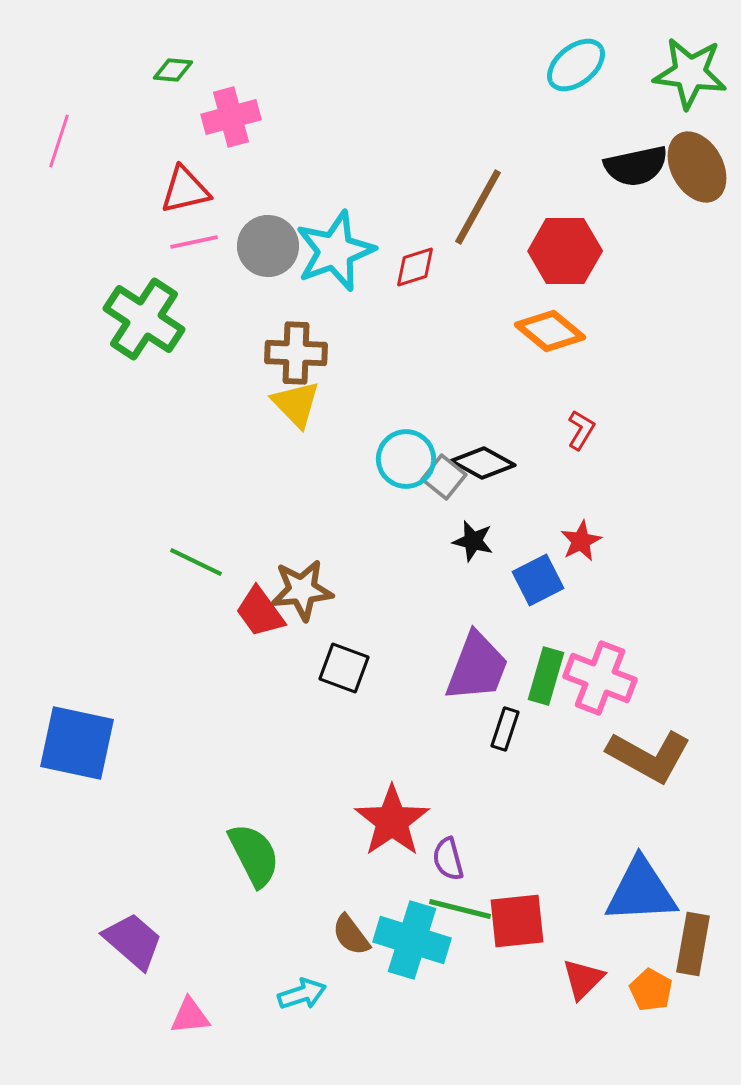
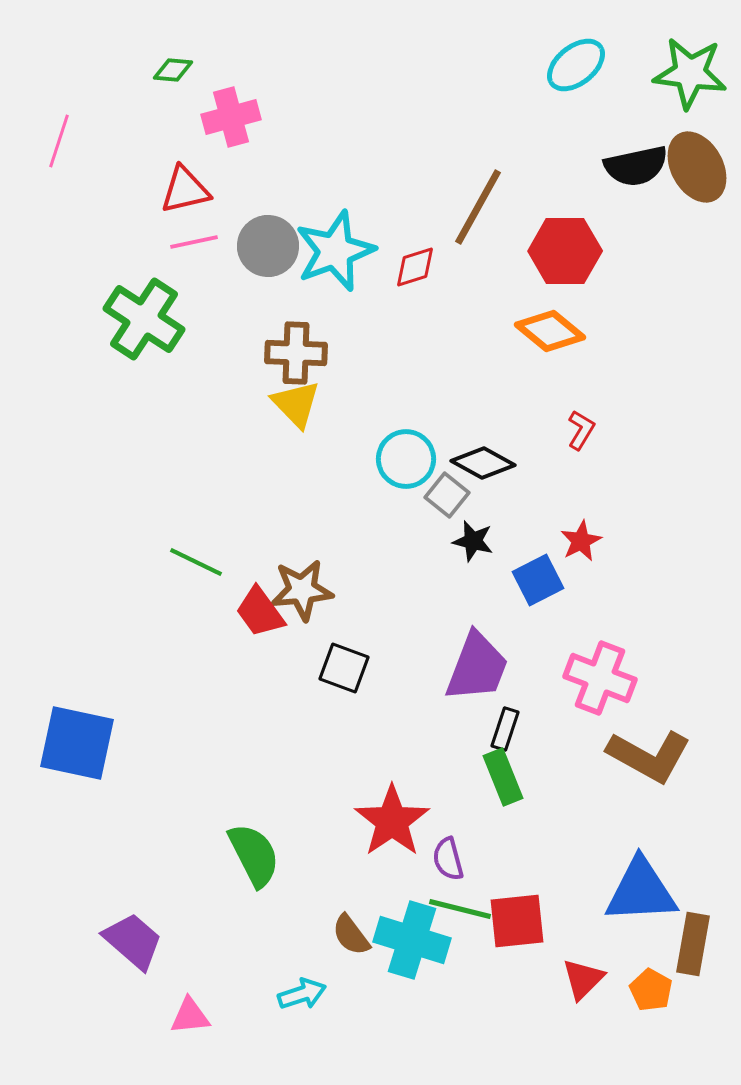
gray square at (444, 477): moved 3 px right, 18 px down
green rectangle at (546, 676): moved 43 px left, 101 px down; rotated 38 degrees counterclockwise
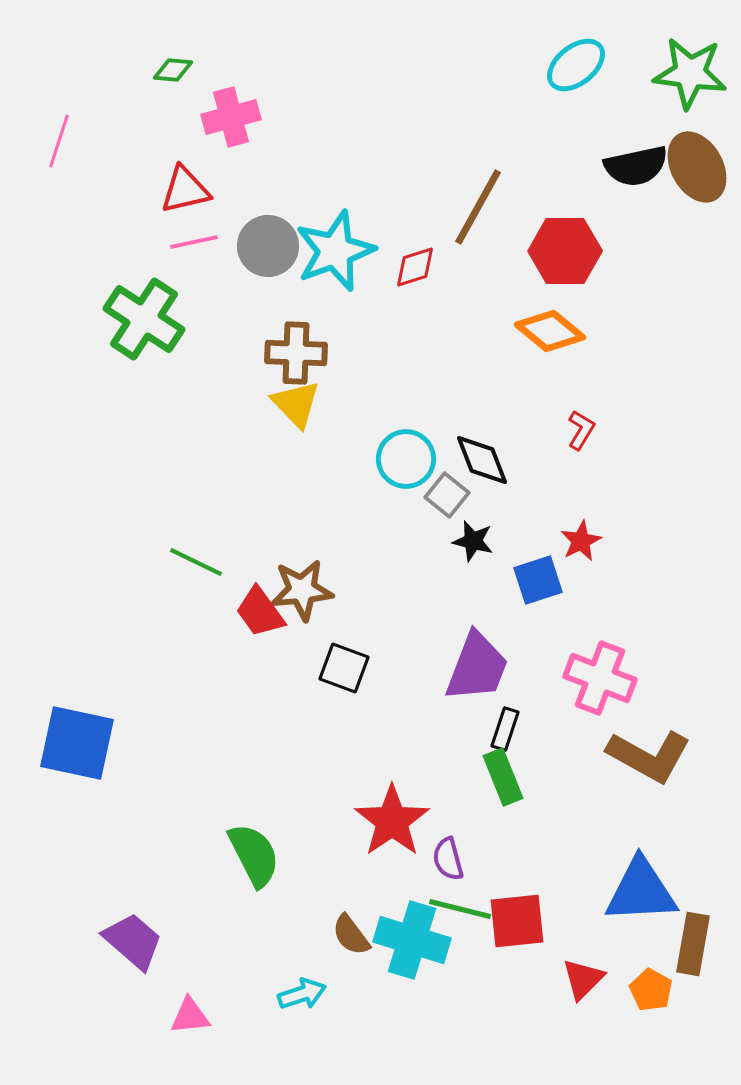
black diamond at (483, 463): moved 1 px left, 3 px up; rotated 40 degrees clockwise
blue square at (538, 580): rotated 9 degrees clockwise
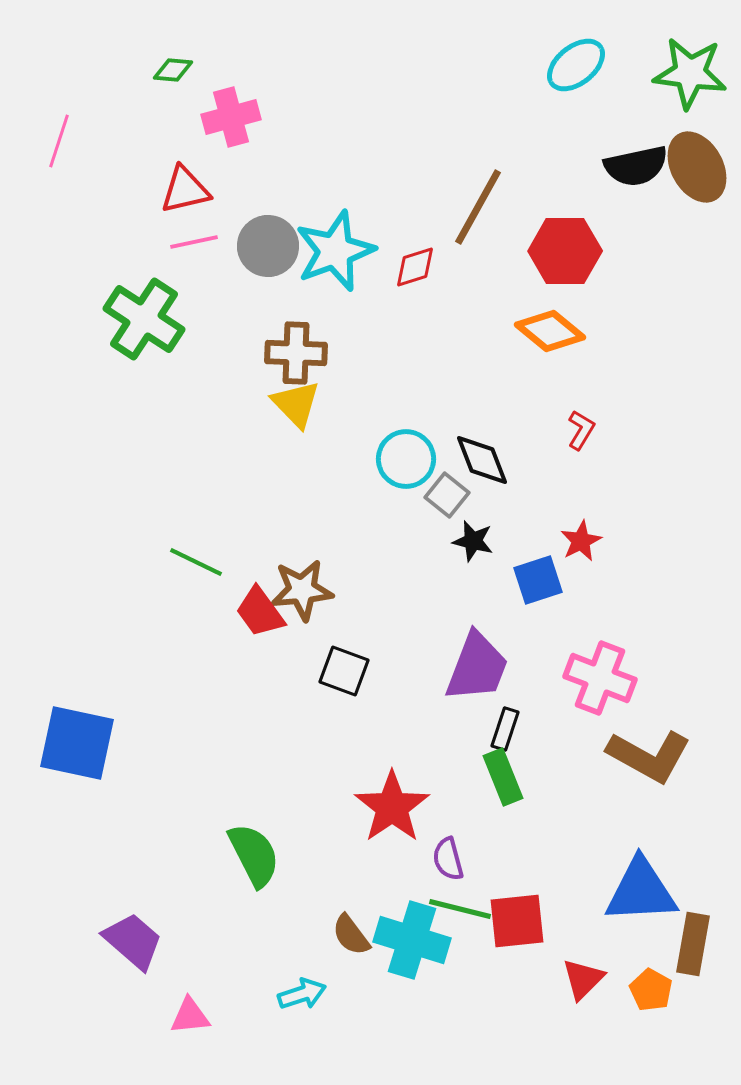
black square at (344, 668): moved 3 px down
red star at (392, 821): moved 14 px up
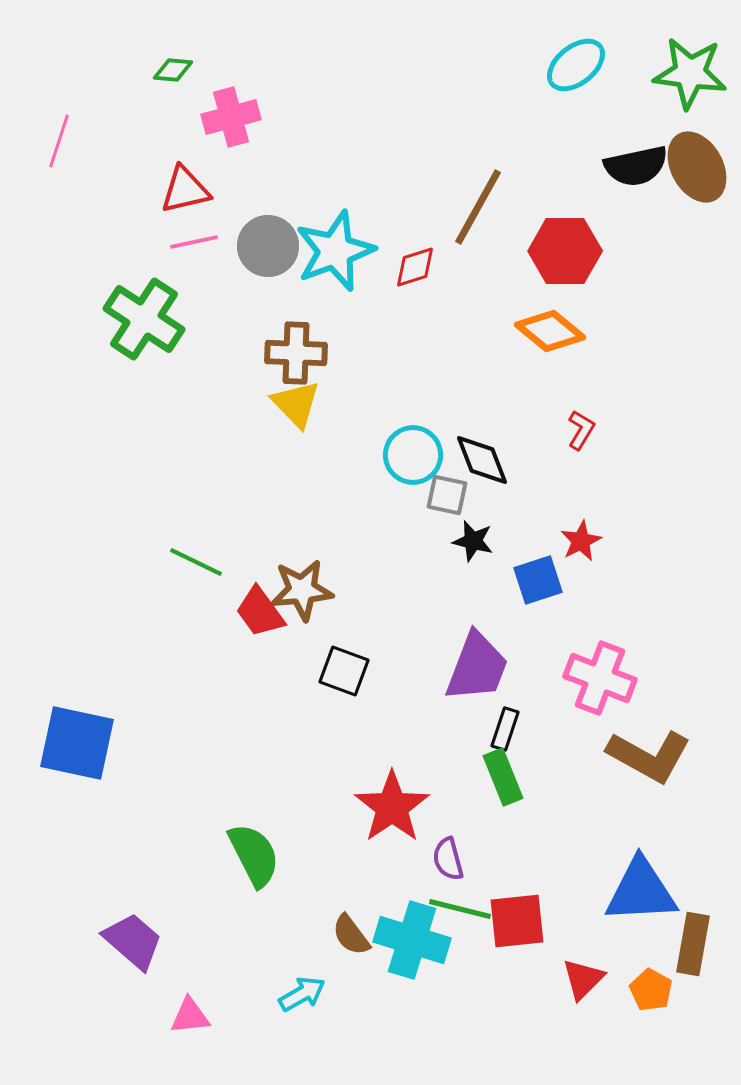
cyan circle at (406, 459): moved 7 px right, 4 px up
gray square at (447, 495): rotated 27 degrees counterclockwise
cyan arrow at (302, 994): rotated 12 degrees counterclockwise
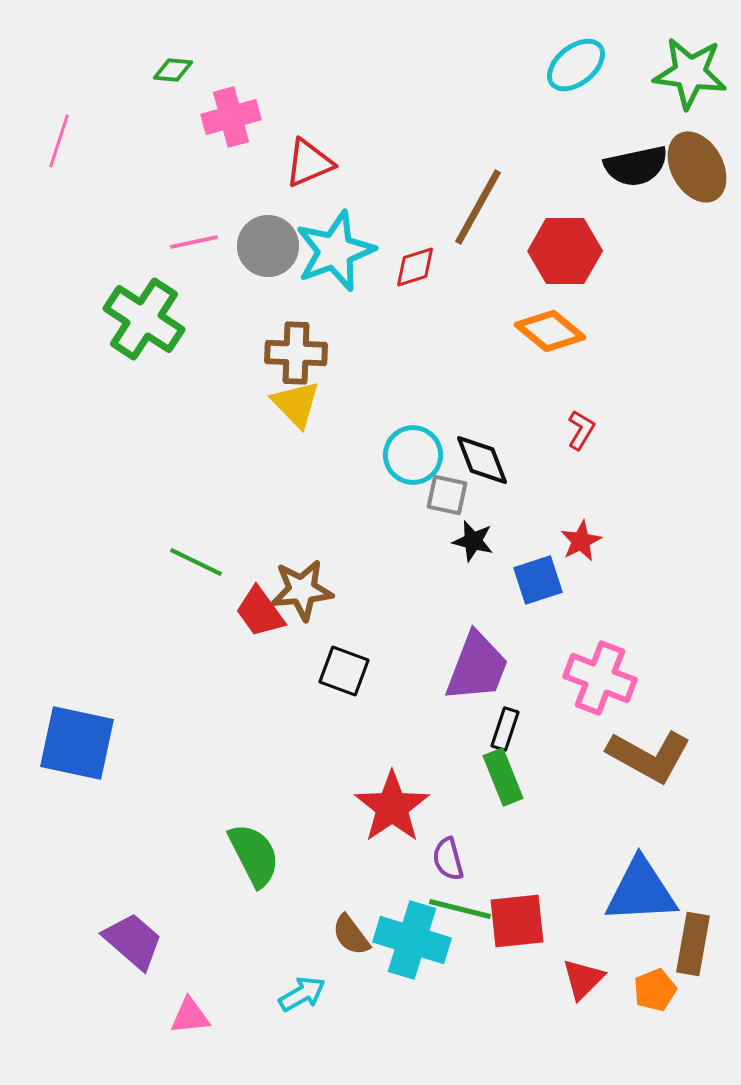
red triangle at (185, 190): moved 124 px right, 27 px up; rotated 10 degrees counterclockwise
orange pentagon at (651, 990): moved 4 px right; rotated 21 degrees clockwise
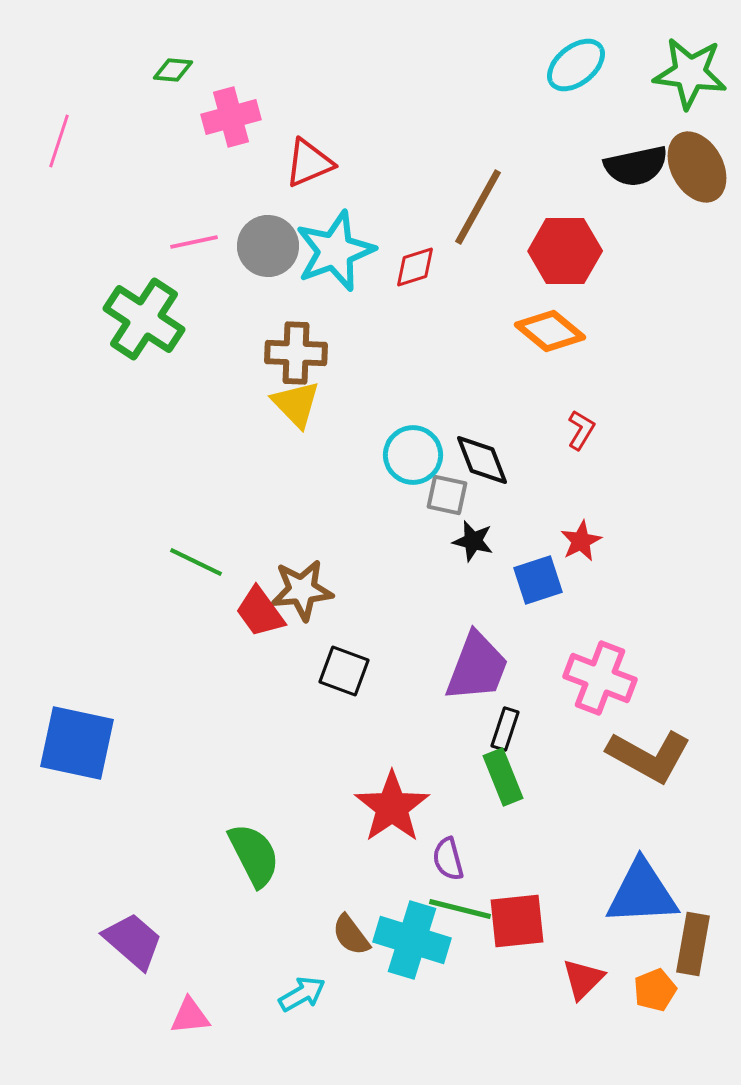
blue triangle at (641, 891): moved 1 px right, 2 px down
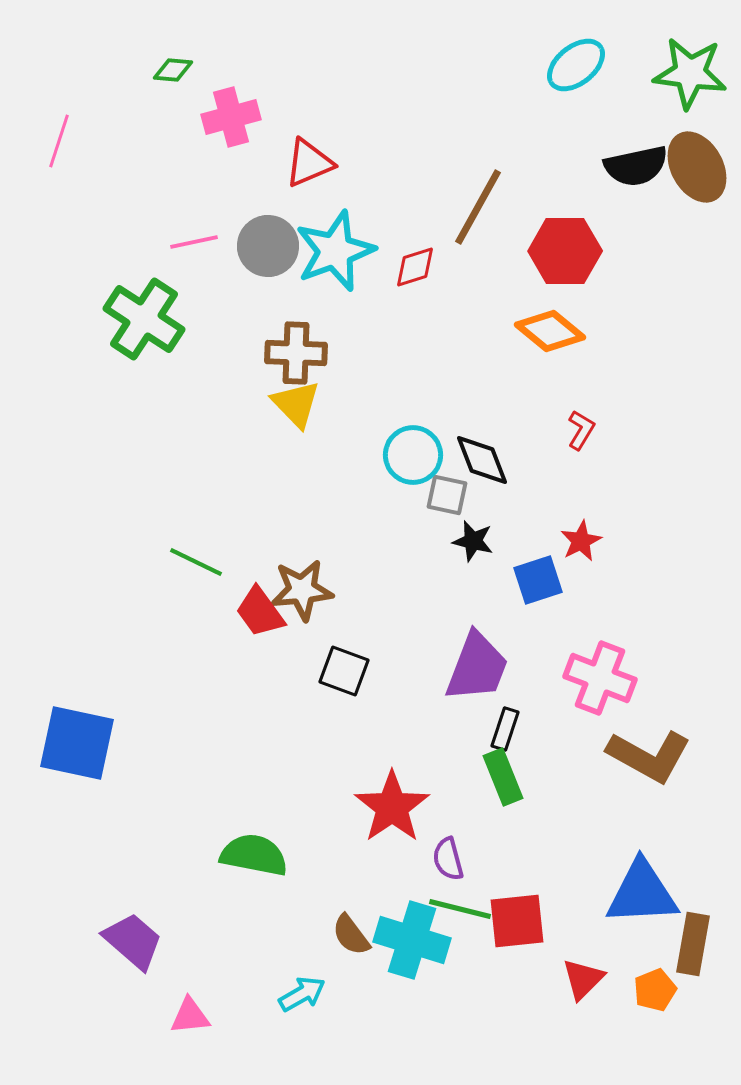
green semicircle at (254, 855): rotated 52 degrees counterclockwise
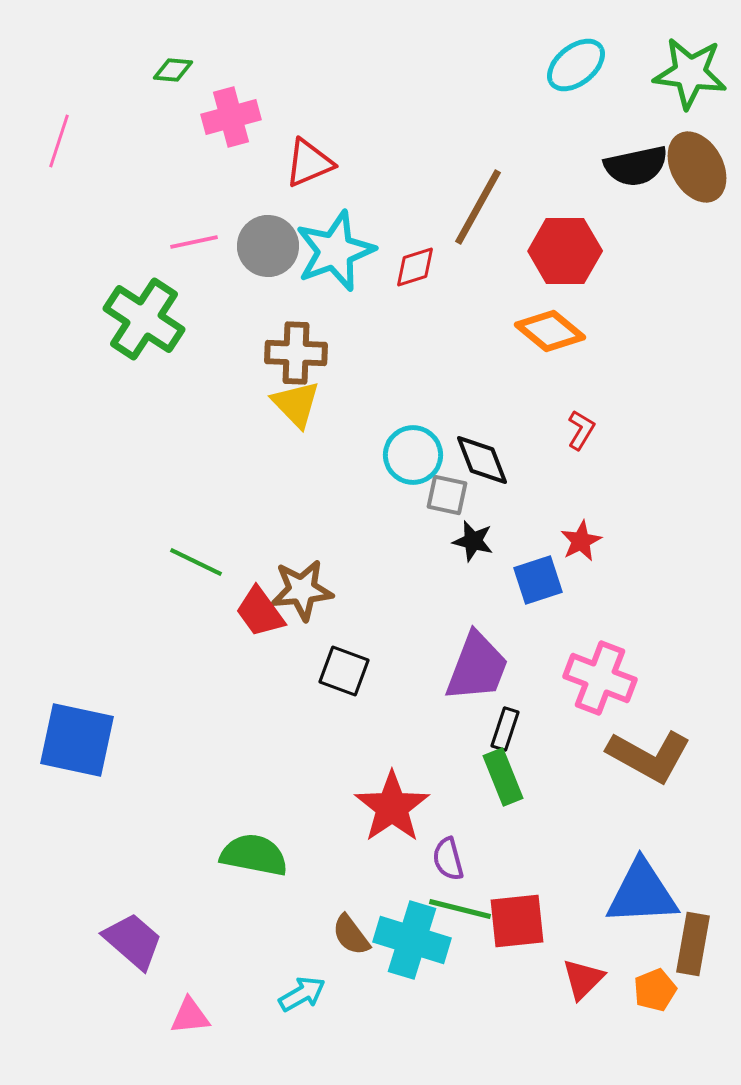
blue square at (77, 743): moved 3 px up
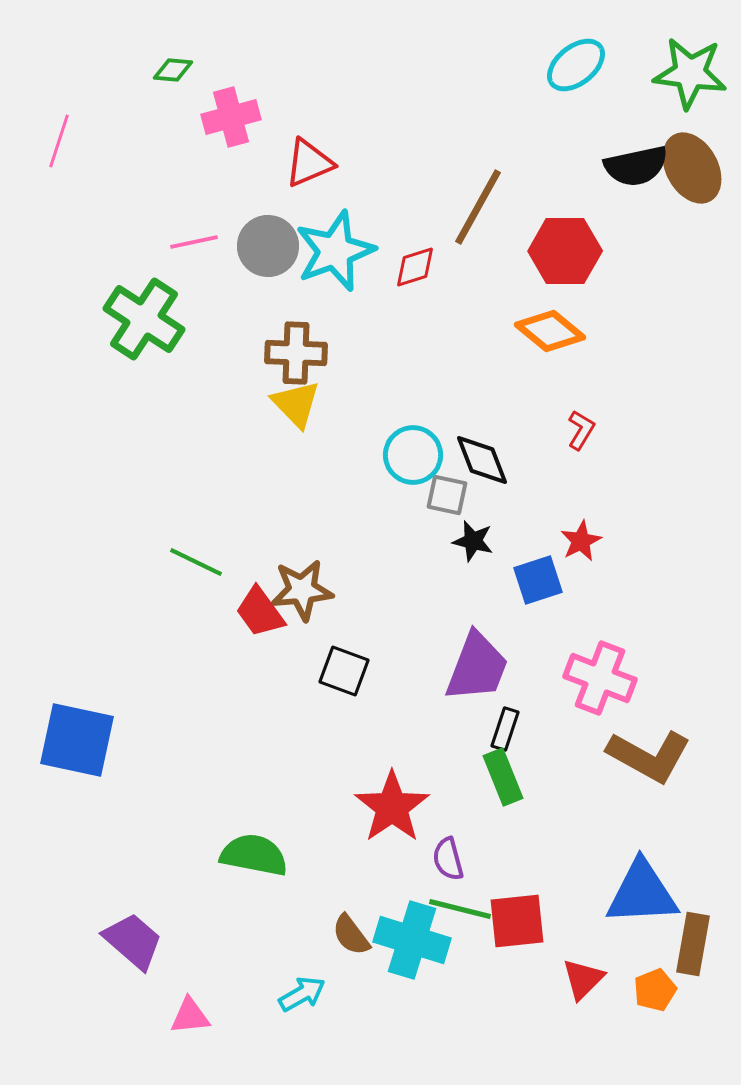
brown ellipse at (697, 167): moved 5 px left, 1 px down
